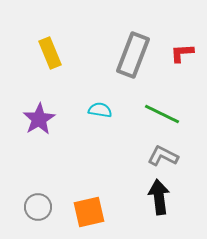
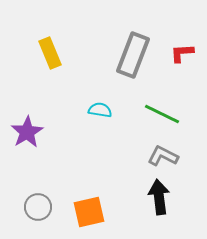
purple star: moved 12 px left, 13 px down
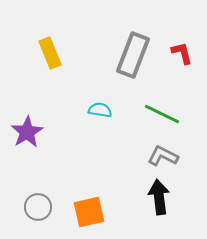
red L-shape: rotated 80 degrees clockwise
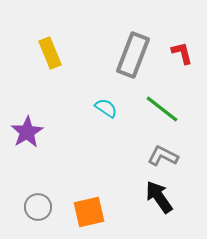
cyan semicircle: moved 6 px right, 2 px up; rotated 25 degrees clockwise
green line: moved 5 px up; rotated 12 degrees clockwise
black arrow: rotated 28 degrees counterclockwise
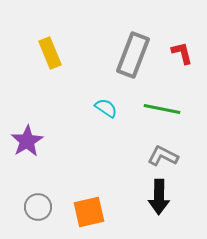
green line: rotated 27 degrees counterclockwise
purple star: moved 9 px down
black arrow: rotated 144 degrees counterclockwise
